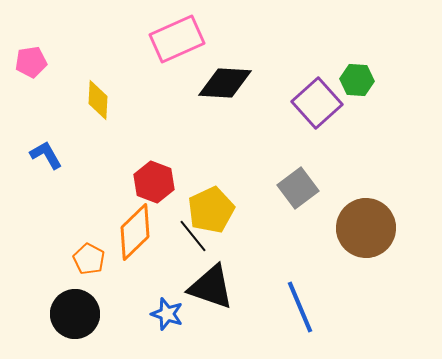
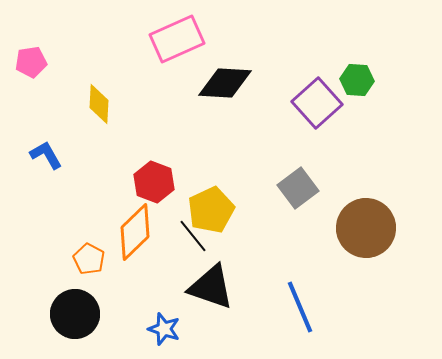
yellow diamond: moved 1 px right, 4 px down
blue star: moved 3 px left, 15 px down
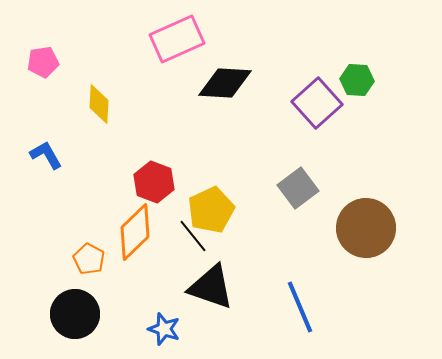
pink pentagon: moved 12 px right
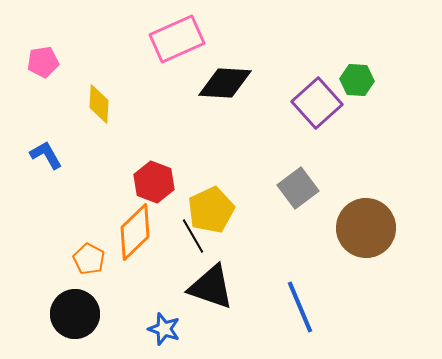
black line: rotated 9 degrees clockwise
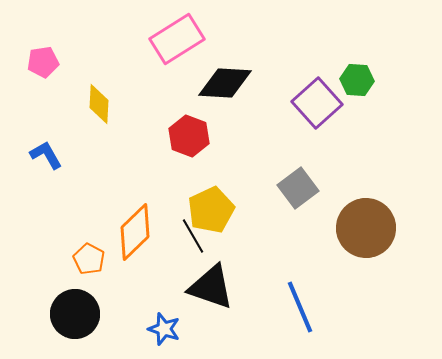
pink rectangle: rotated 8 degrees counterclockwise
red hexagon: moved 35 px right, 46 px up
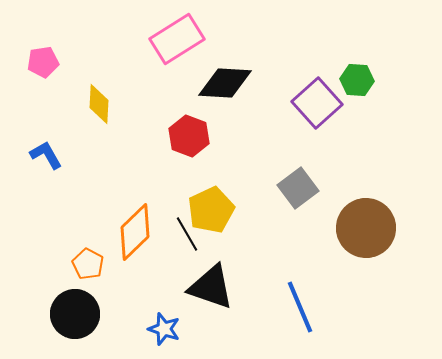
black line: moved 6 px left, 2 px up
orange pentagon: moved 1 px left, 5 px down
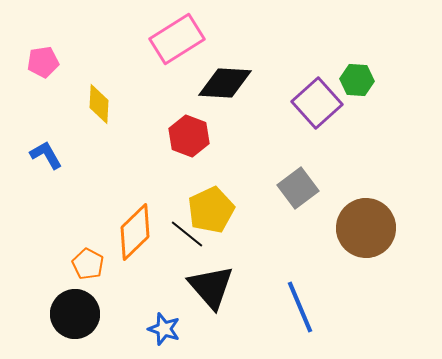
black line: rotated 21 degrees counterclockwise
black triangle: rotated 30 degrees clockwise
